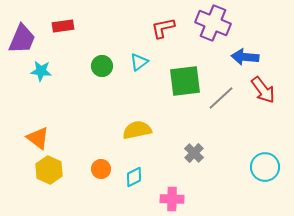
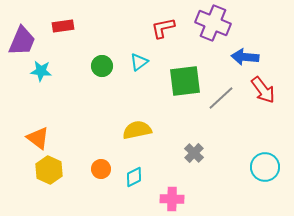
purple trapezoid: moved 2 px down
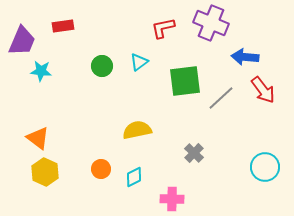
purple cross: moved 2 px left
yellow hexagon: moved 4 px left, 2 px down
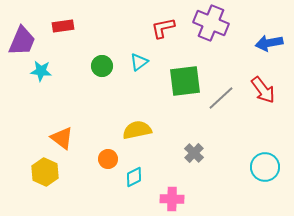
blue arrow: moved 24 px right, 14 px up; rotated 16 degrees counterclockwise
orange triangle: moved 24 px right
orange circle: moved 7 px right, 10 px up
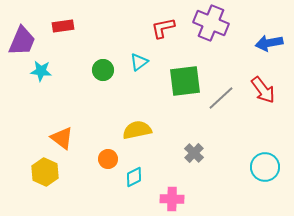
green circle: moved 1 px right, 4 px down
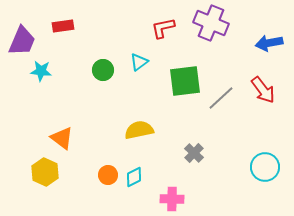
yellow semicircle: moved 2 px right
orange circle: moved 16 px down
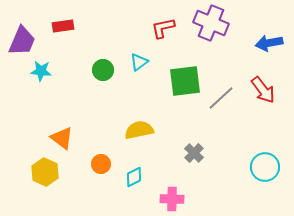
orange circle: moved 7 px left, 11 px up
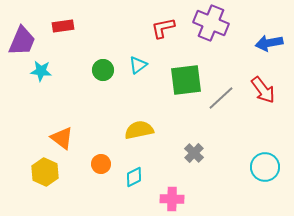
cyan triangle: moved 1 px left, 3 px down
green square: moved 1 px right, 1 px up
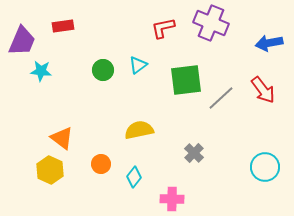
yellow hexagon: moved 5 px right, 2 px up
cyan diamond: rotated 25 degrees counterclockwise
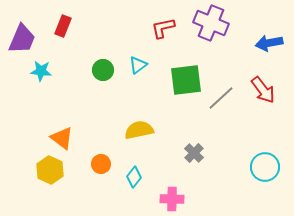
red rectangle: rotated 60 degrees counterclockwise
purple trapezoid: moved 2 px up
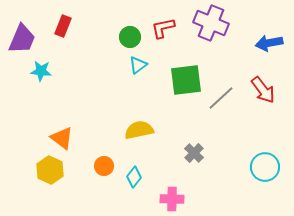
green circle: moved 27 px right, 33 px up
orange circle: moved 3 px right, 2 px down
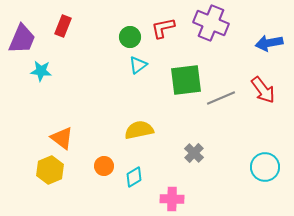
gray line: rotated 20 degrees clockwise
yellow hexagon: rotated 12 degrees clockwise
cyan diamond: rotated 20 degrees clockwise
